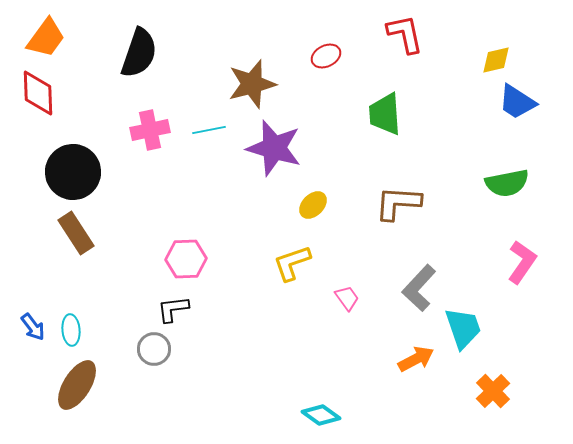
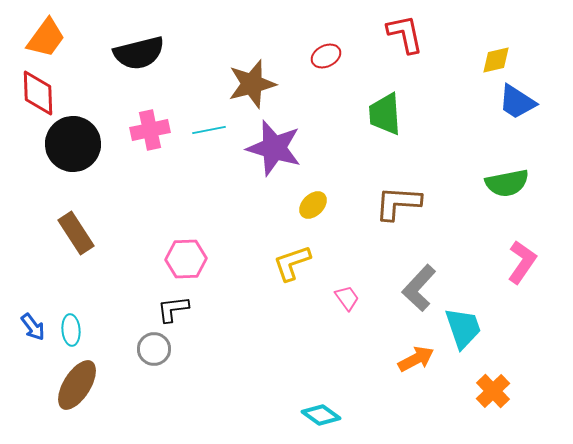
black semicircle: rotated 57 degrees clockwise
black circle: moved 28 px up
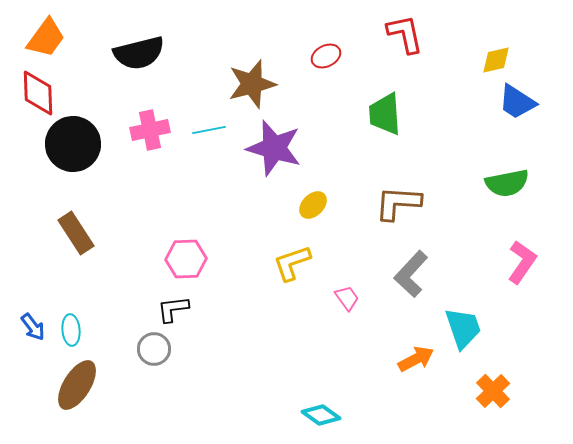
gray L-shape: moved 8 px left, 14 px up
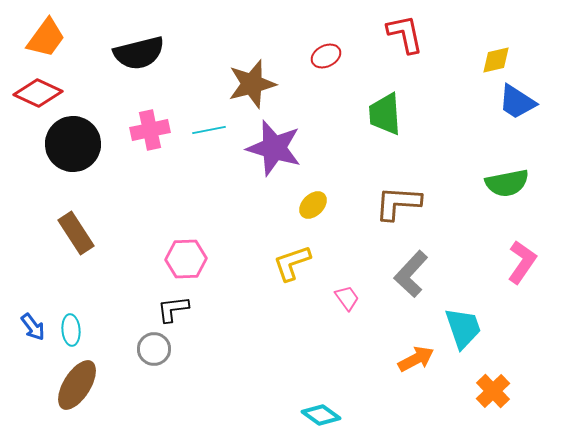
red diamond: rotated 63 degrees counterclockwise
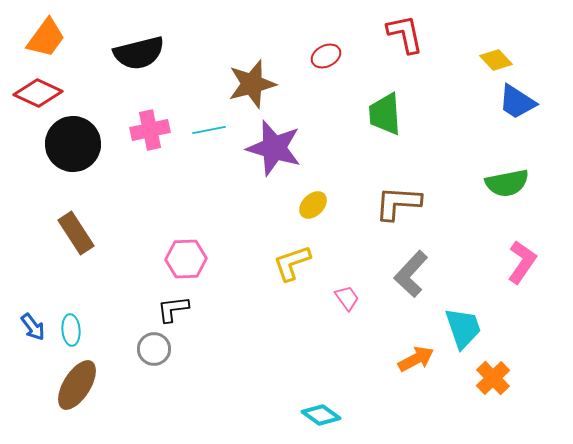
yellow diamond: rotated 60 degrees clockwise
orange cross: moved 13 px up
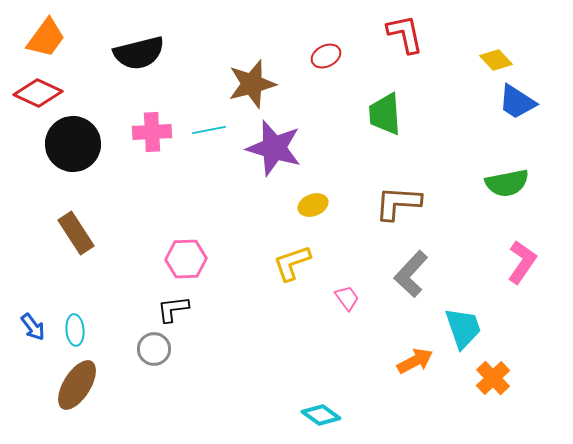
pink cross: moved 2 px right, 2 px down; rotated 9 degrees clockwise
yellow ellipse: rotated 24 degrees clockwise
cyan ellipse: moved 4 px right
orange arrow: moved 1 px left, 2 px down
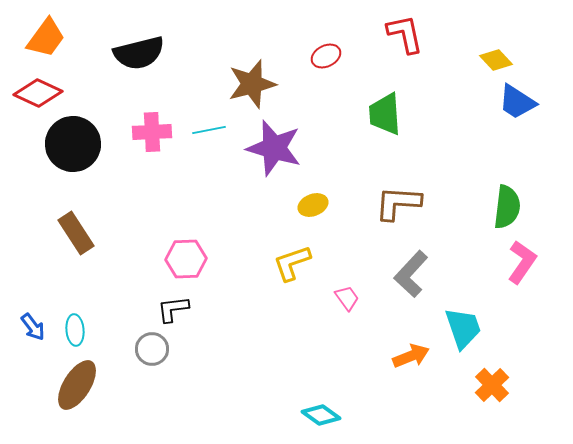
green semicircle: moved 24 px down; rotated 72 degrees counterclockwise
gray circle: moved 2 px left
orange arrow: moved 4 px left, 5 px up; rotated 6 degrees clockwise
orange cross: moved 1 px left, 7 px down
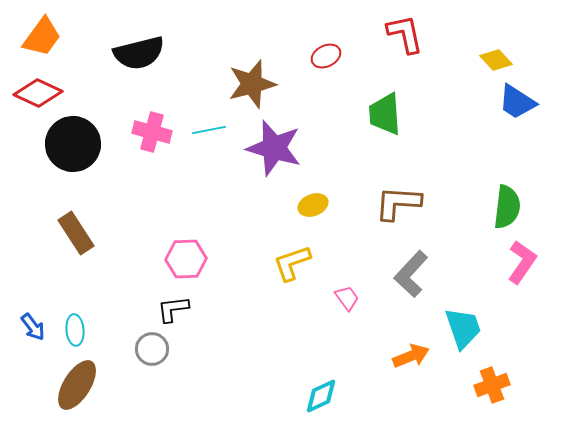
orange trapezoid: moved 4 px left, 1 px up
pink cross: rotated 18 degrees clockwise
orange cross: rotated 24 degrees clockwise
cyan diamond: moved 19 px up; rotated 60 degrees counterclockwise
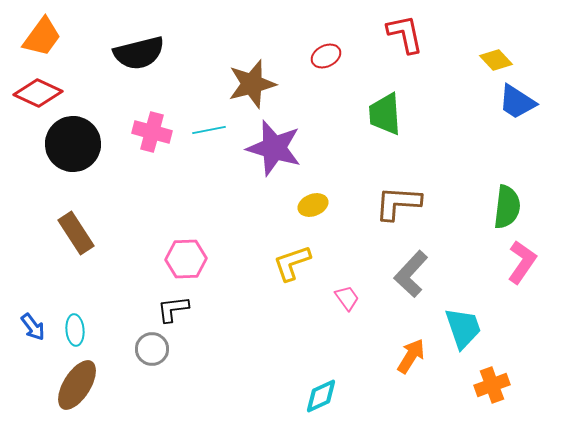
orange arrow: rotated 36 degrees counterclockwise
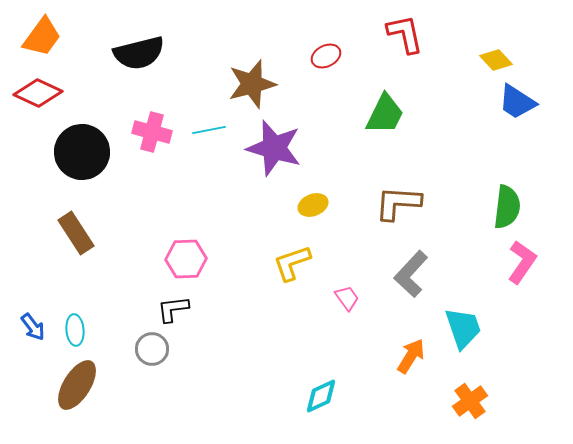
green trapezoid: rotated 150 degrees counterclockwise
black circle: moved 9 px right, 8 px down
orange cross: moved 22 px left, 16 px down; rotated 16 degrees counterclockwise
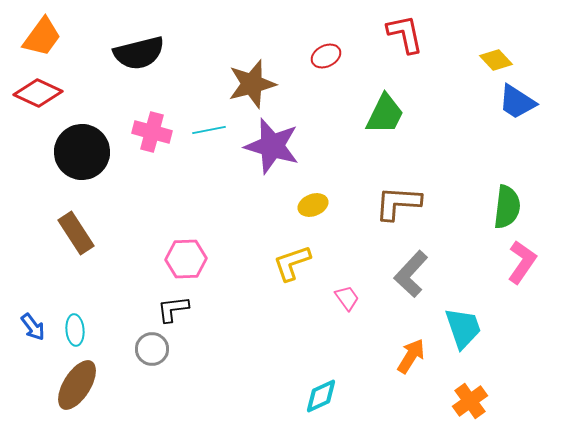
purple star: moved 2 px left, 2 px up
